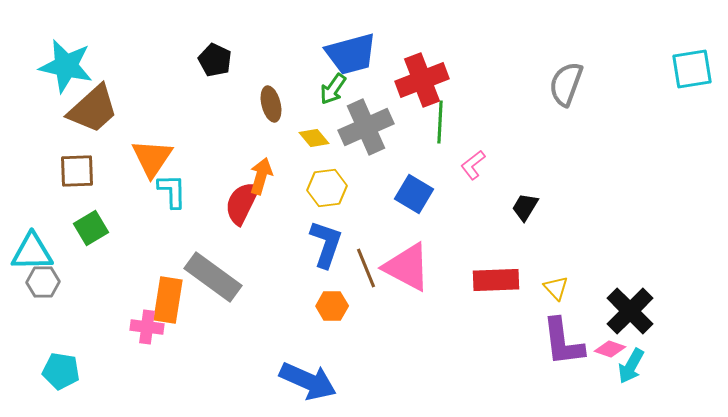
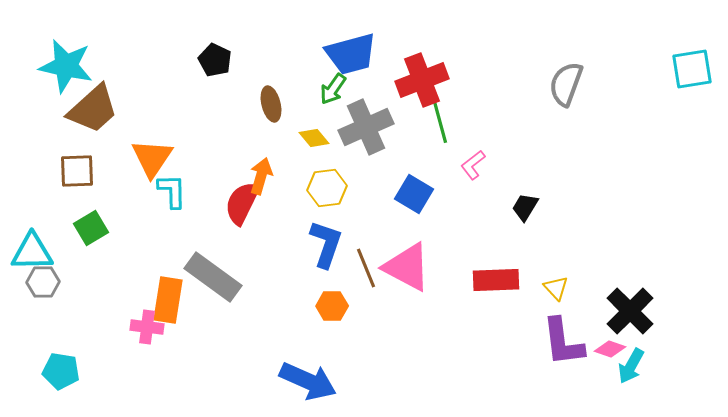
green line: rotated 18 degrees counterclockwise
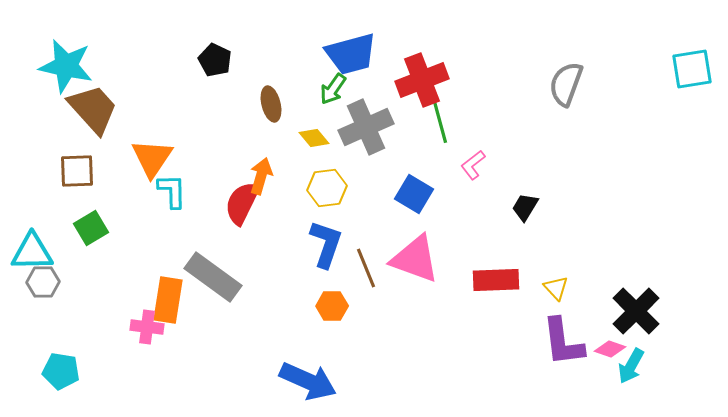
brown trapezoid: rotated 90 degrees counterclockwise
pink triangle: moved 8 px right, 8 px up; rotated 8 degrees counterclockwise
black cross: moved 6 px right
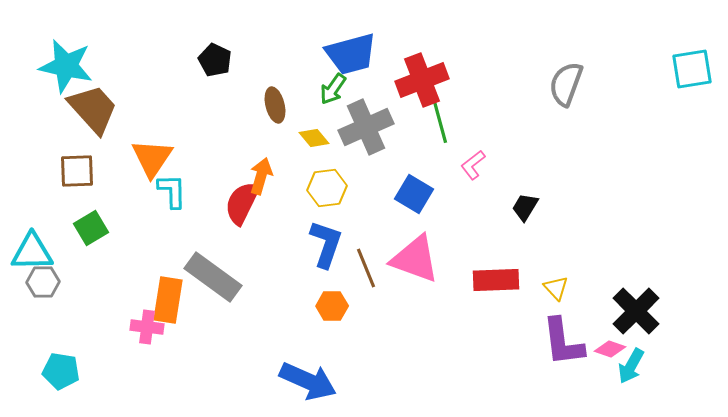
brown ellipse: moved 4 px right, 1 px down
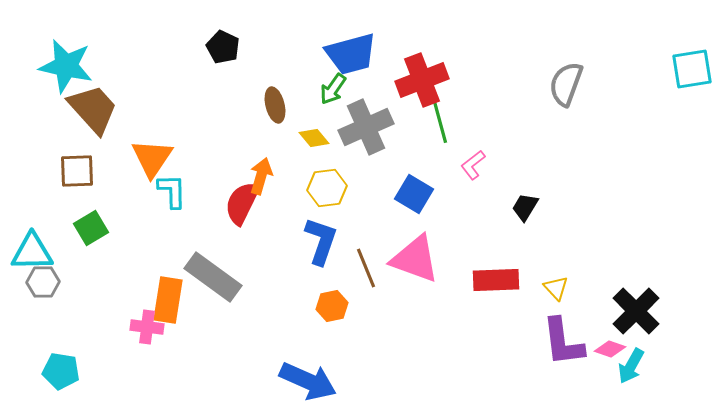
black pentagon: moved 8 px right, 13 px up
blue L-shape: moved 5 px left, 3 px up
orange hexagon: rotated 12 degrees counterclockwise
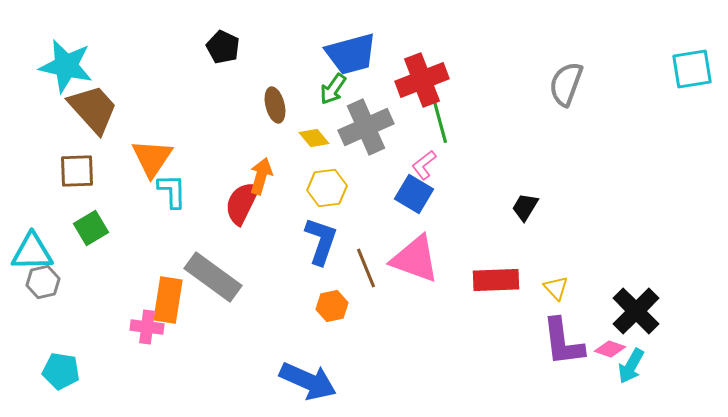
pink L-shape: moved 49 px left
gray hexagon: rotated 12 degrees counterclockwise
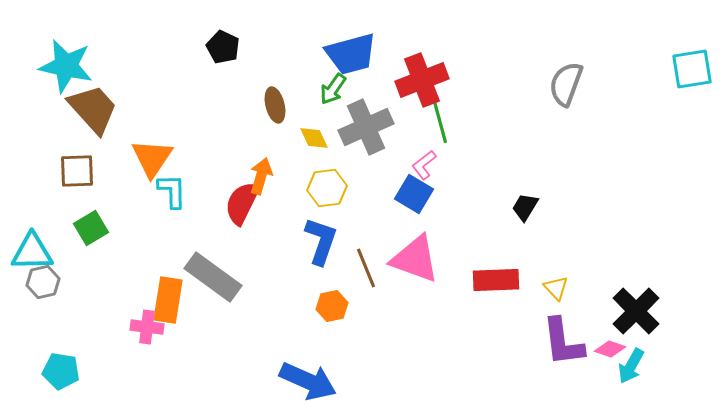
yellow diamond: rotated 16 degrees clockwise
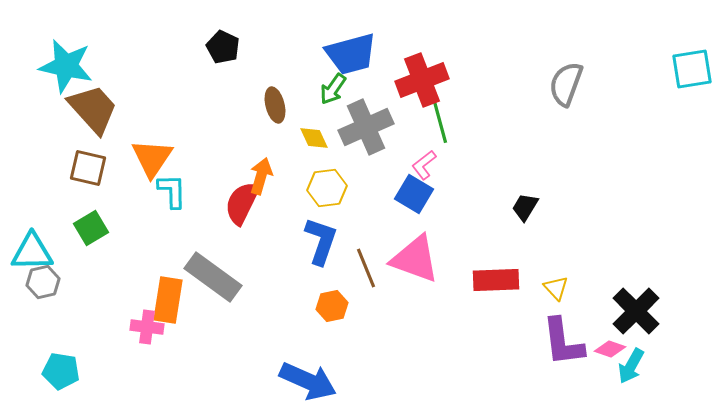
brown square: moved 11 px right, 3 px up; rotated 15 degrees clockwise
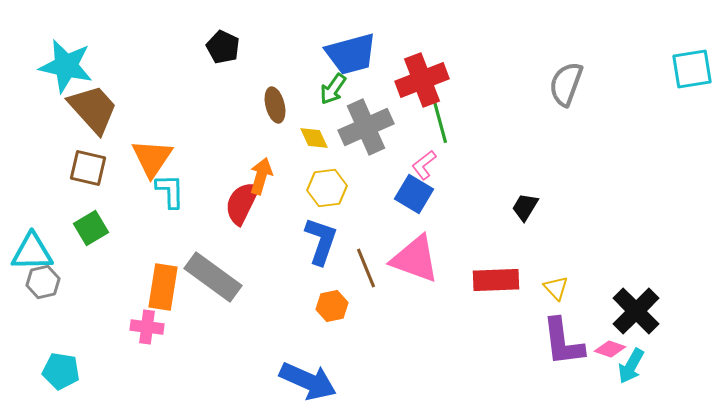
cyan L-shape: moved 2 px left
orange rectangle: moved 5 px left, 13 px up
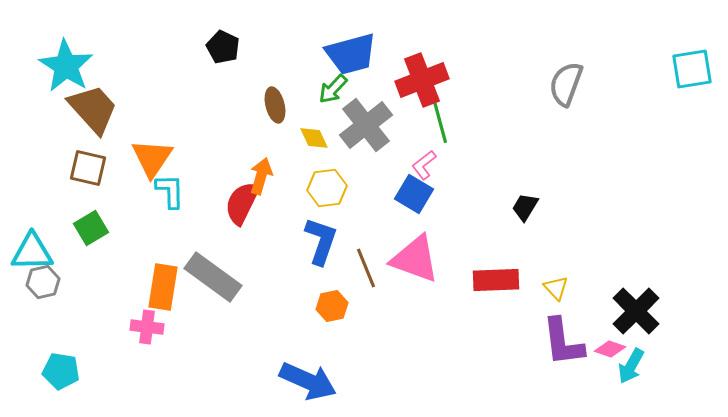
cyan star: rotated 20 degrees clockwise
green arrow: rotated 8 degrees clockwise
gray cross: moved 2 px up; rotated 14 degrees counterclockwise
